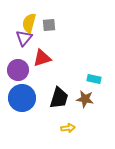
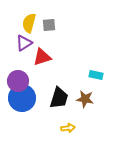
purple triangle: moved 5 px down; rotated 18 degrees clockwise
red triangle: moved 1 px up
purple circle: moved 11 px down
cyan rectangle: moved 2 px right, 4 px up
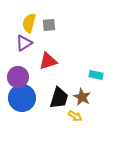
red triangle: moved 6 px right, 4 px down
purple circle: moved 4 px up
brown star: moved 3 px left, 2 px up; rotated 18 degrees clockwise
yellow arrow: moved 7 px right, 12 px up; rotated 40 degrees clockwise
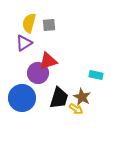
purple circle: moved 20 px right, 4 px up
yellow arrow: moved 1 px right, 7 px up
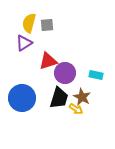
gray square: moved 2 px left
purple circle: moved 27 px right
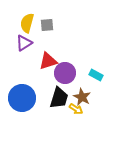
yellow semicircle: moved 2 px left
cyan rectangle: rotated 16 degrees clockwise
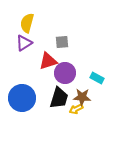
gray square: moved 15 px right, 17 px down
cyan rectangle: moved 1 px right, 3 px down
brown star: rotated 24 degrees counterclockwise
yellow arrow: rotated 120 degrees clockwise
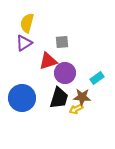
cyan rectangle: rotated 64 degrees counterclockwise
